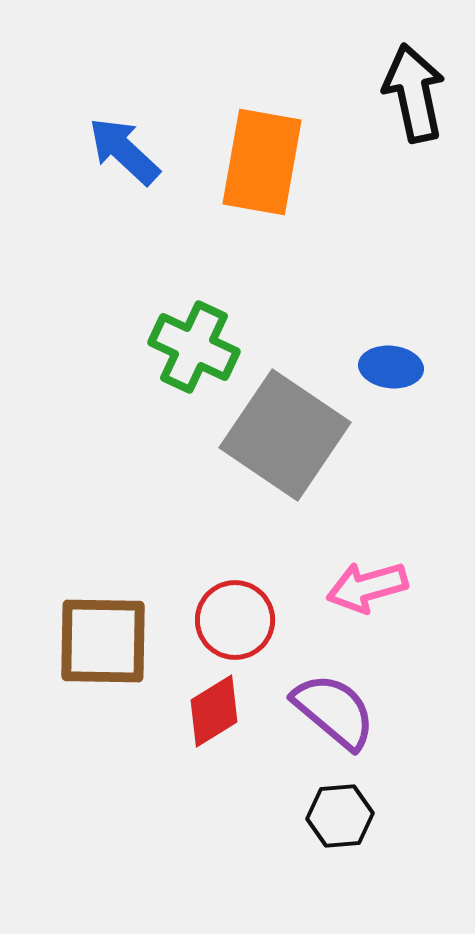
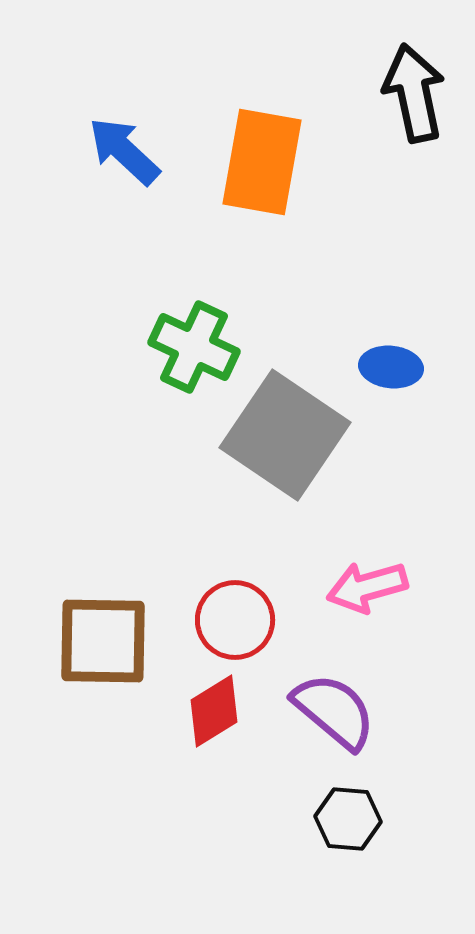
black hexagon: moved 8 px right, 3 px down; rotated 10 degrees clockwise
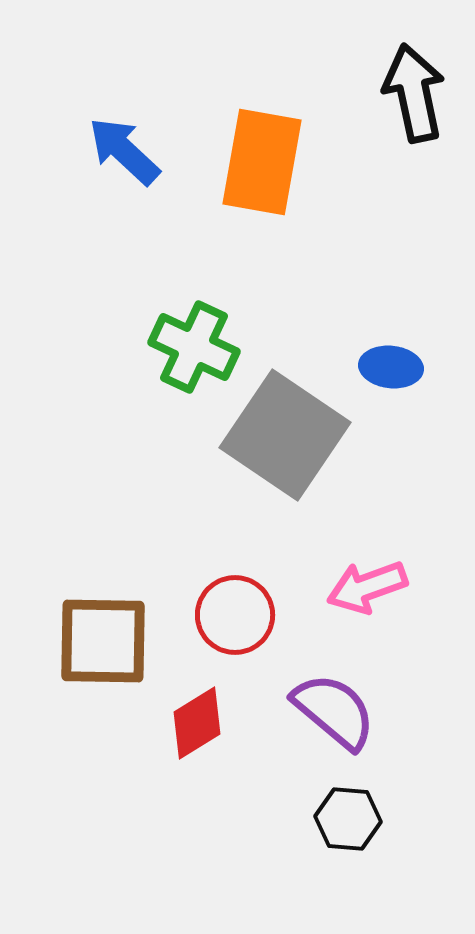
pink arrow: rotated 4 degrees counterclockwise
red circle: moved 5 px up
red diamond: moved 17 px left, 12 px down
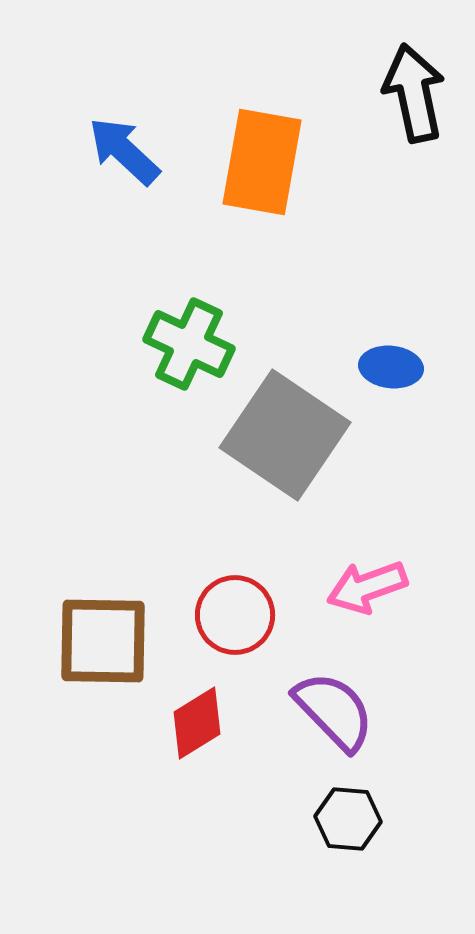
green cross: moved 5 px left, 3 px up
purple semicircle: rotated 6 degrees clockwise
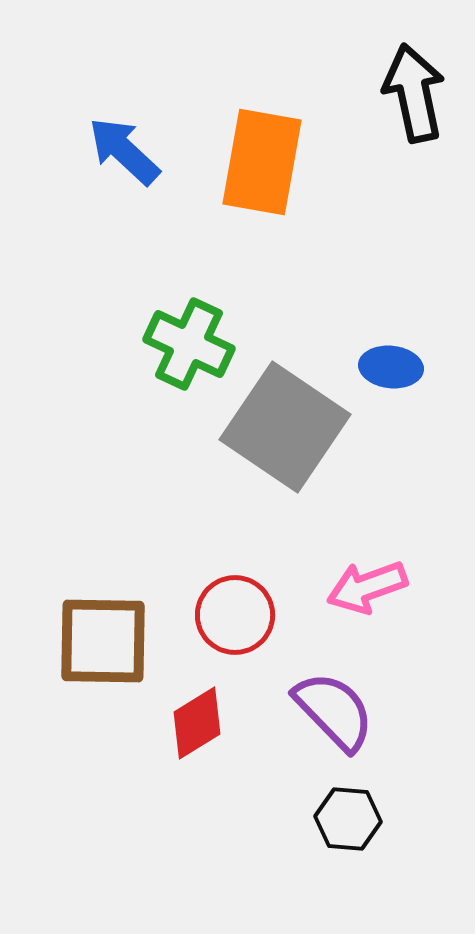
gray square: moved 8 px up
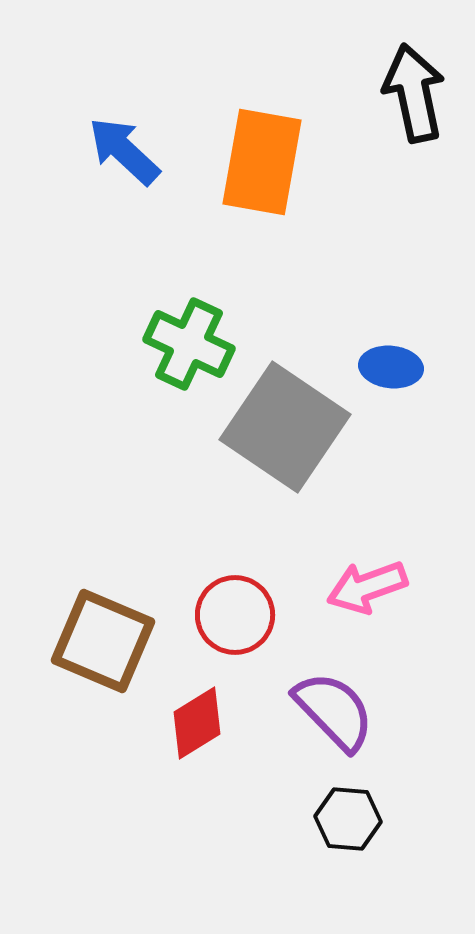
brown square: rotated 22 degrees clockwise
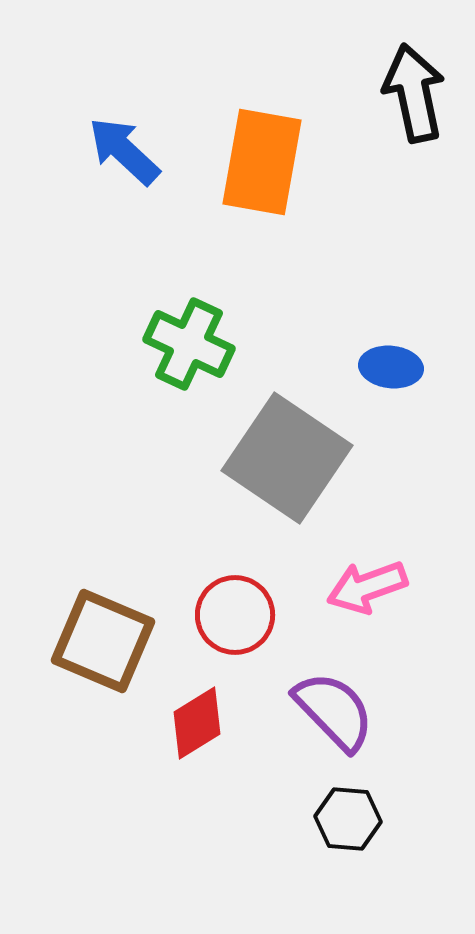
gray square: moved 2 px right, 31 px down
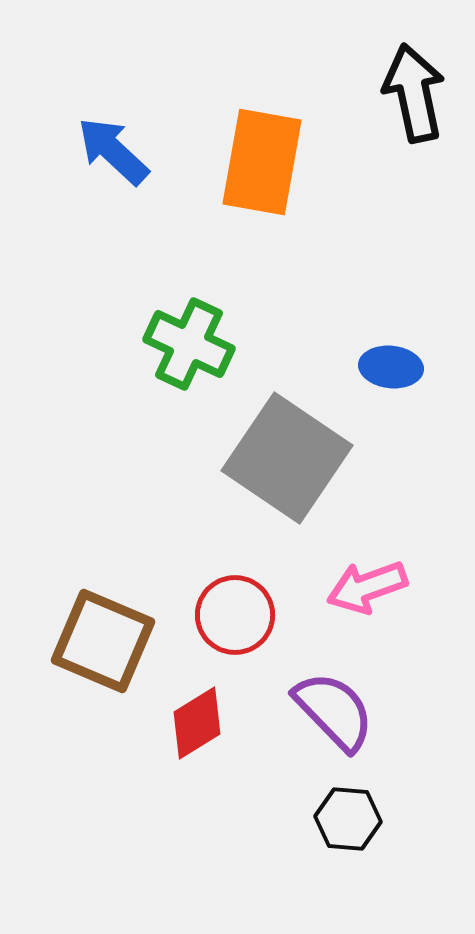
blue arrow: moved 11 px left
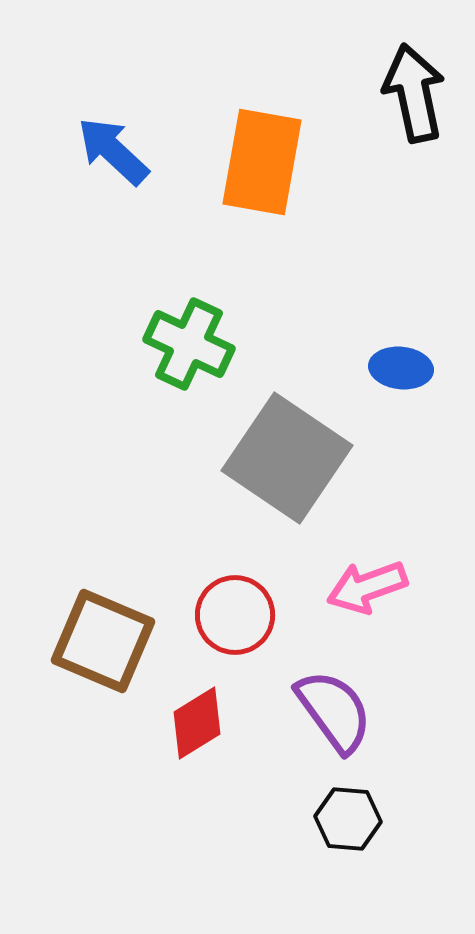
blue ellipse: moved 10 px right, 1 px down
purple semicircle: rotated 8 degrees clockwise
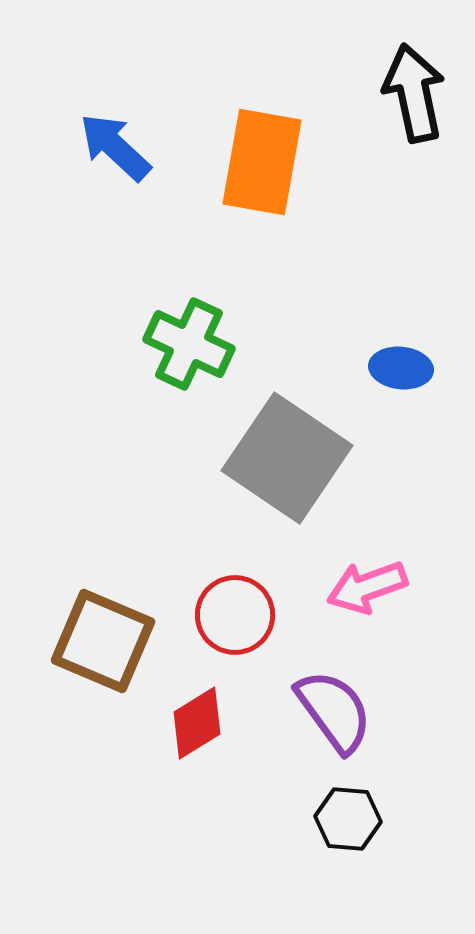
blue arrow: moved 2 px right, 4 px up
